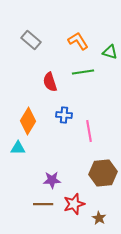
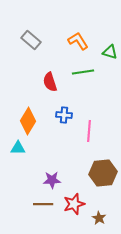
pink line: rotated 15 degrees clockwise
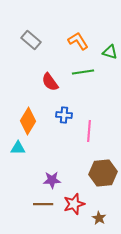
red semicircle: rotated 18 degrees counterclockwise
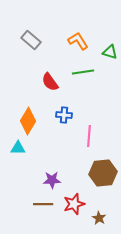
pink line: moved 5 px down
